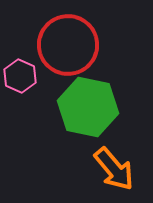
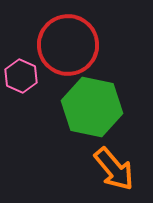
pink hexagon: moved 1 px right
green hexagon: moved 4 px right
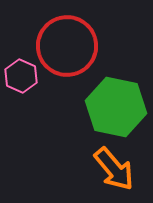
red circle: moved 1 px left, 1 px down
green hexagon: moved 24 px right
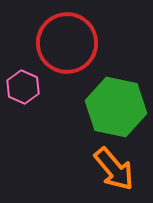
red circle: moved 3 px up
pink hexagon: moved 2 px right, 11 px down
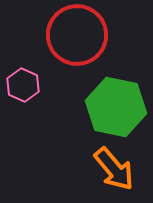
red circle: moved 10 px right, 8 px up
pink hexagon: moved 2 px up
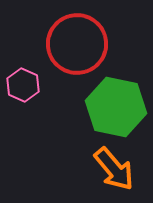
red circle: moved 9 px down
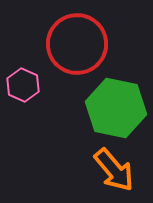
green hexagon: moved 1 px down
orange arrow: moved 1 px down
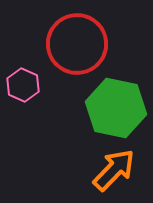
orange arrow: rotated 96 degrees counterclockwise
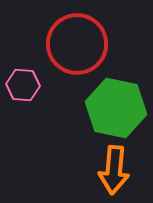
pink hexagon: rotated 20 degrees counterclockwise
orange arrow: rotated 141 degrees clockwise
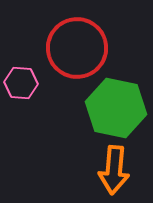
red circle: moved 4 px down
pink hexagon: moved 2 px left, 2 px up
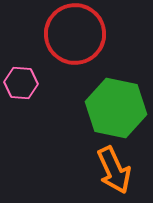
red circle: moved 2 px left, 14 px up
orange arrow: rotated 30 degrees counterclockwise
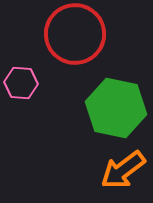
orange arrow: moved 9 px right; rotated 78 degrees clockwise
